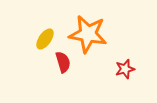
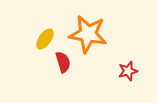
red star: moved 3 px right, 2 px down
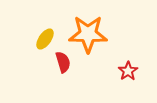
orange star: rotated 9 degrees counterclockwise
red star: rotated 18 degrees counterclockwise
